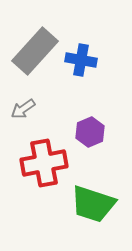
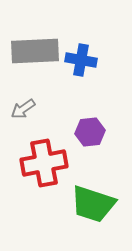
gray rectangle: rotated 45 degrees clockwise
purple hexagon: rotated 16 degrees clockwise
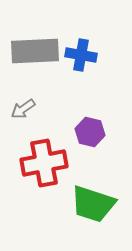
blue cross: moved 5 px up
purple hexagon: rotated 20 degrees clockwise
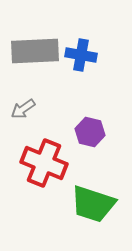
red cross: rotated 33 degrees clockwise
